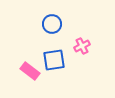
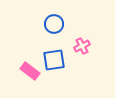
blue circle: moved 2 px right
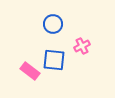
blue circle: moved 1 px left
blue square: rotated 15 degrees clockwise
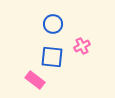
blue square: moved 2 px left, 3 px up
pink rectangle: moved 5 px right, 9 px down
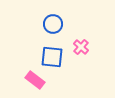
pink cross: moved 1 px left, 1 px down; rotated 21 degrees counterclockwise
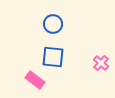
pink cross: moved 20 px right, 16 px down
blue square: moved 1 px right
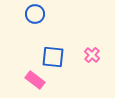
blue circle: moved 18 px left, 10 px up
pink cross: moved 9 px left, 8 px up
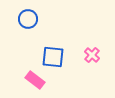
blue circle: moved 7 px left, 5 px down
